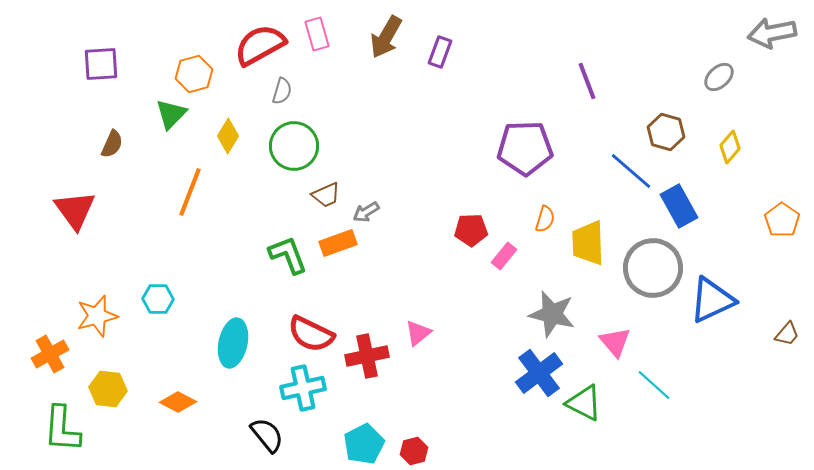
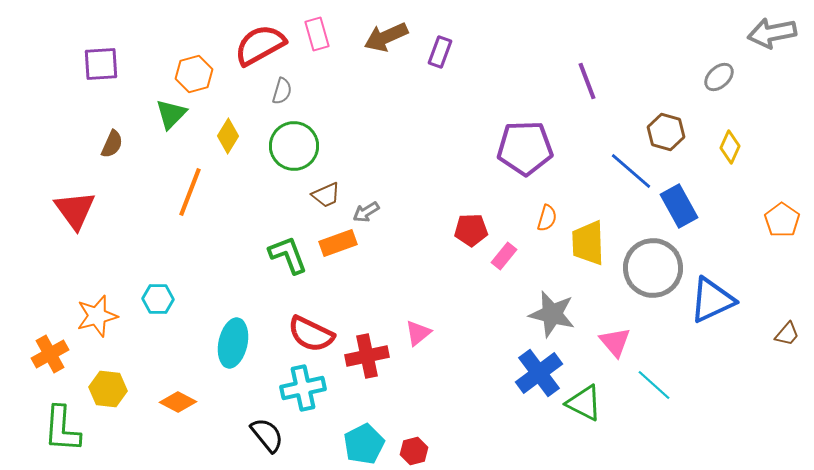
brown arrow at (386, 37): rotated 36 degrees clockwise
yellow diamond at (730, 147): rotated 16 degrees counterclockwise
orange semicircle at (545, 219): moved 2 px right, 1 px up
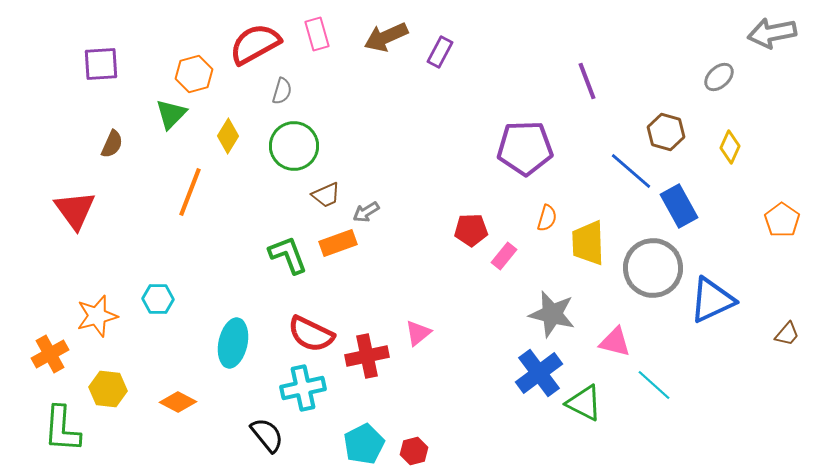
red semicircle at (260, 45): moved 5 px left, 1 px up
purple rectangle at (440, 52): rotated 8 degrees clockwise
pink triangle at (615, 342): rotated 36 degrees counterclockwise
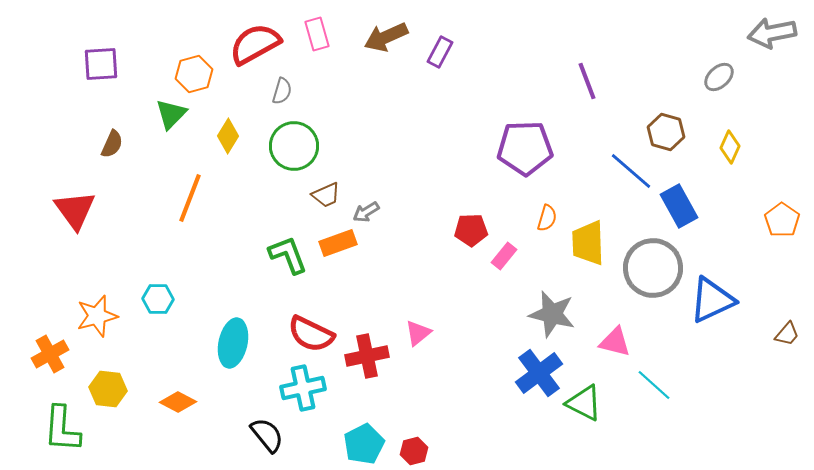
orange line at (190, 192): moved 6 px down
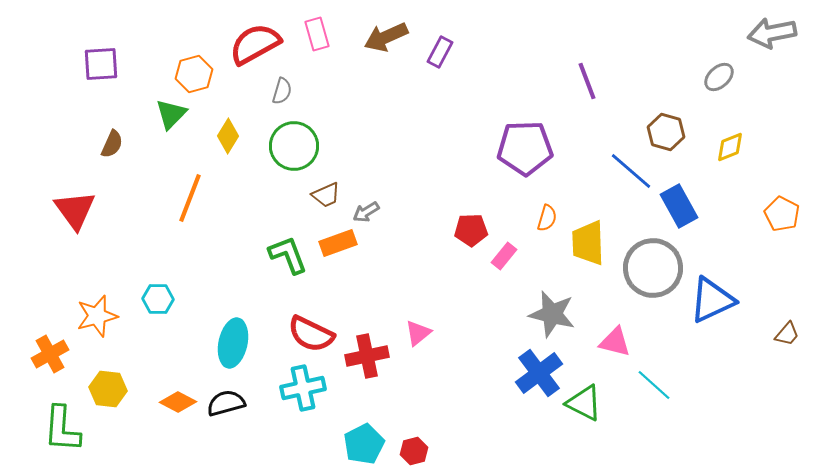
yellow diamond at (730, 147): rotated 44 degrees clockwise
orange pentagon at (782, 220): moved 6 px up; rotated 8 degrees counterclockwise
black semicircle at (267, 435): moved 41 px left, 32 px up; rotated 66 degrees counterclockwise
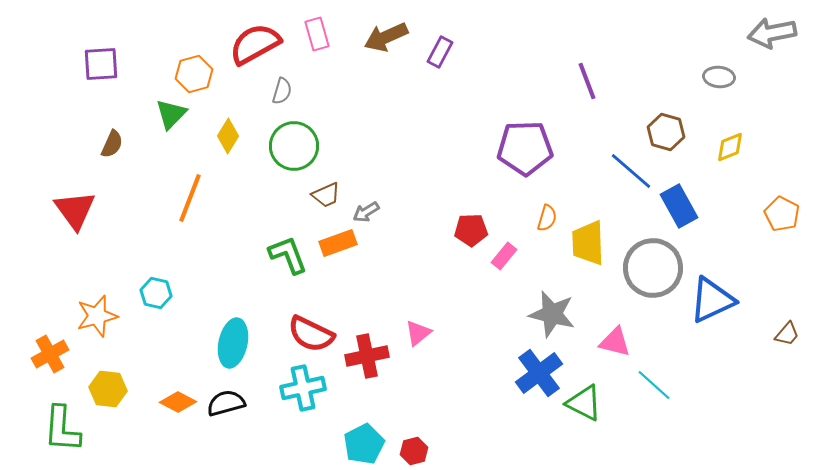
gray ellipse at (719, 77): rotated 48 degrees clockwise
cyan hexagon at (158, 299): moved 2 px left, 6 px up; rotated 12 degrees clockwise
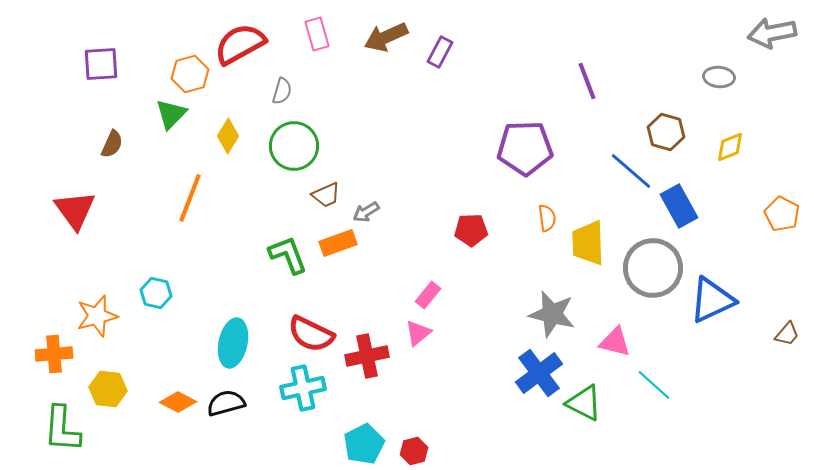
red semicircle at (255, 44): moved 15 px left
orange hexagon at (194, 74): moved 4 px left
orange semicircle at (547, 218): rotated 24 degrees counterclockwise
pink rectangle at (504, 256): moved 76 px left, 39 px down
orange cross at (50, 354): moved 4 px right; rotated 24 degrees clockwise
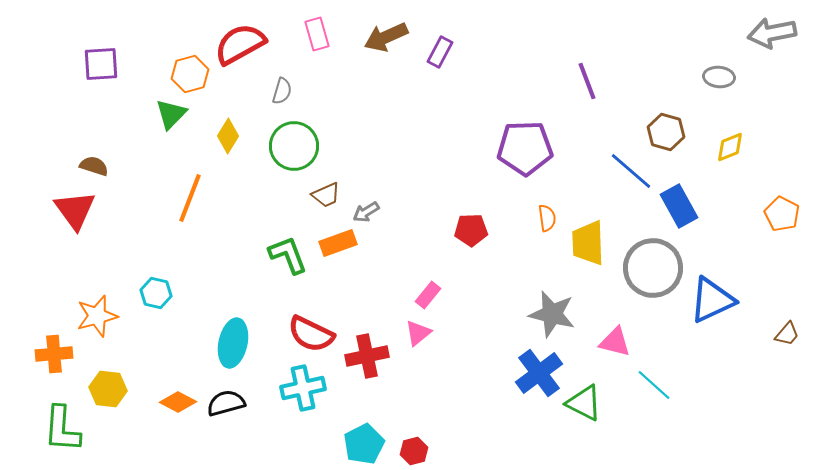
brown semicircle at (112, 144): moved 18 px left, 22 px down; rotated 96 degrees counterclockwise
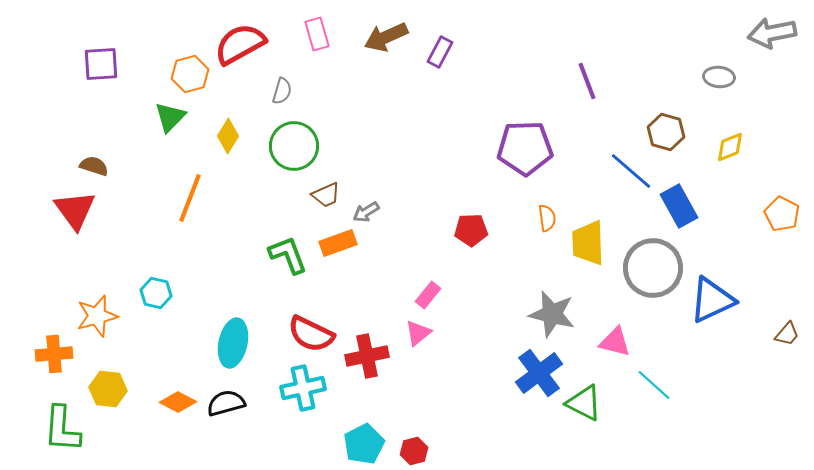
green triangle at (171, 114): moved 1 px left, 3 px down
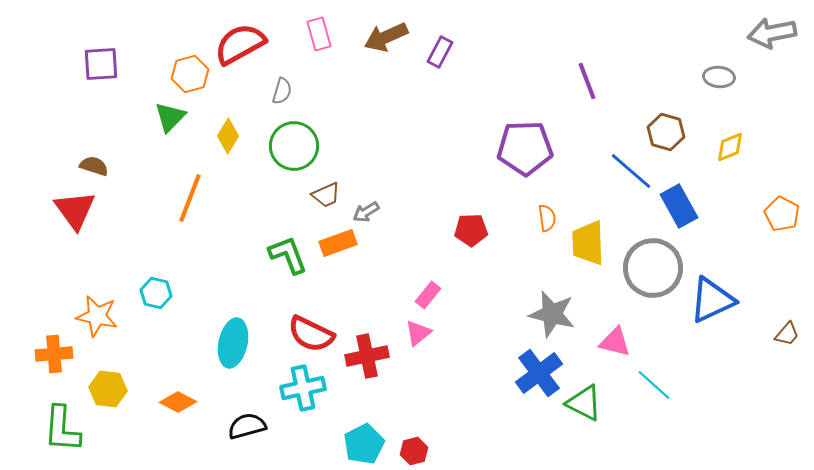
pink rectangle at (317, 34): moved 2 px right
orange star at (97, 316): rotated 27 degrees clockwise
black semicircle at (226, 403): moved 21 px right, 23 px down
